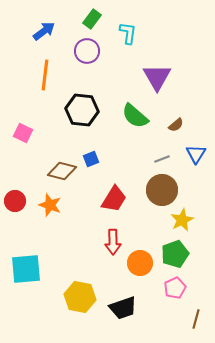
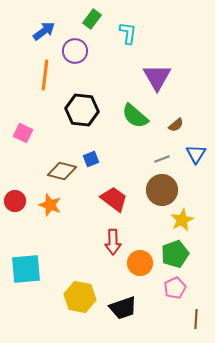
purple circle: moved 12 px left
red trapezoid: rotated 84 degrees counterclockwise
brown line: rotated 12 degrees counterclockwise
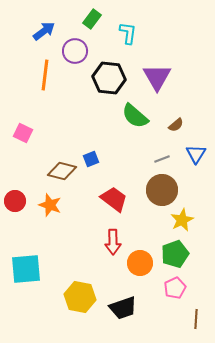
black hexagon: moved 27 px right, 32 px up
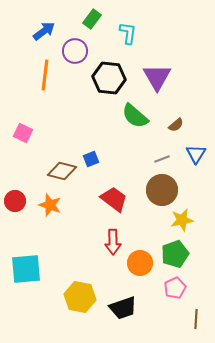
yellow star: rotated 15 degrees clockwise
